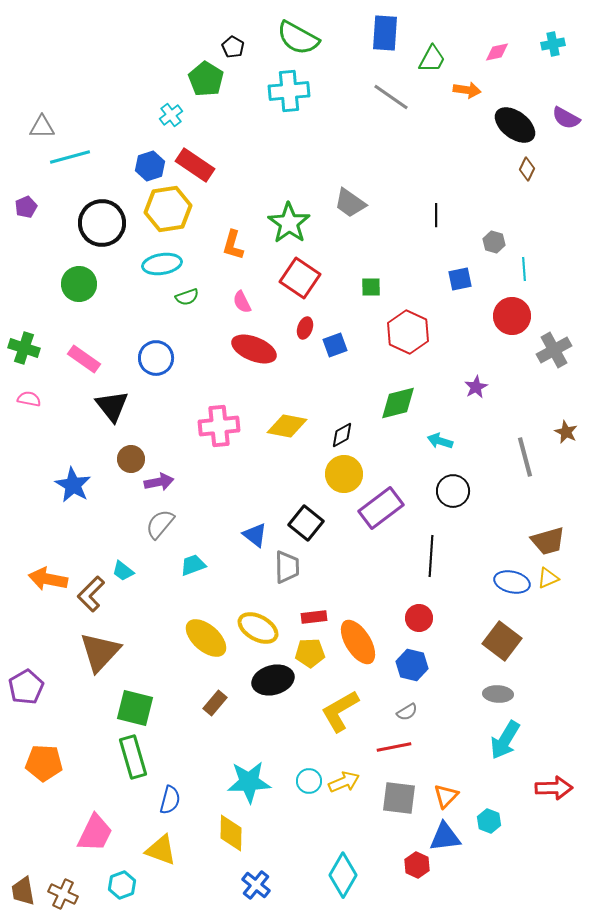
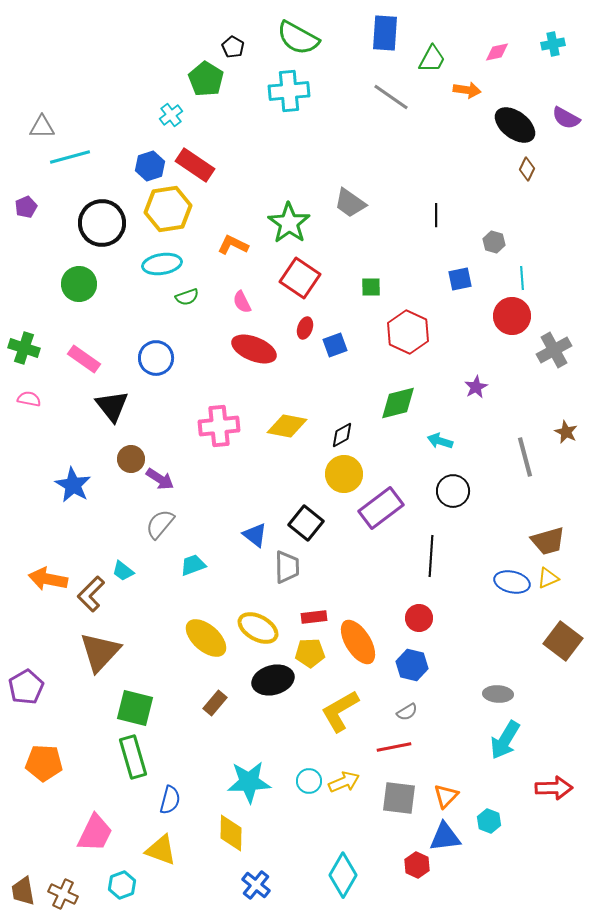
orange L-shape at (233, 245): rotated 100 degrees clockwise
cyan line at (524, 269): moved 2 px left, 9 px down
purple arrow at (159, 482): moved 1 px right, 3 px up; rotated 44 degrees clockwise
brown square at (502, 641): moved 61 px right
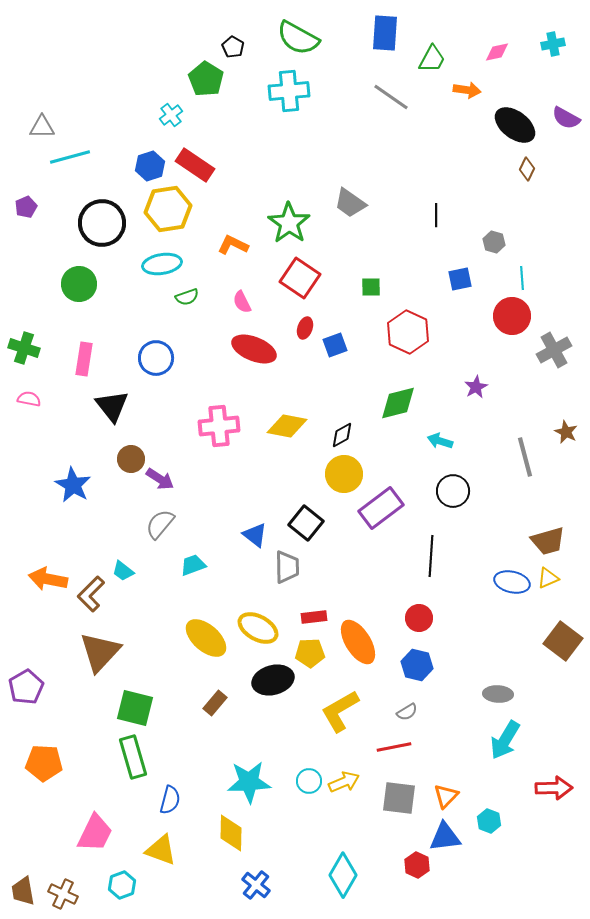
pink rectangle at (84, 359): rotated 64 degrees clockwise
blue hexagon at (412, 665): moved 5 px right
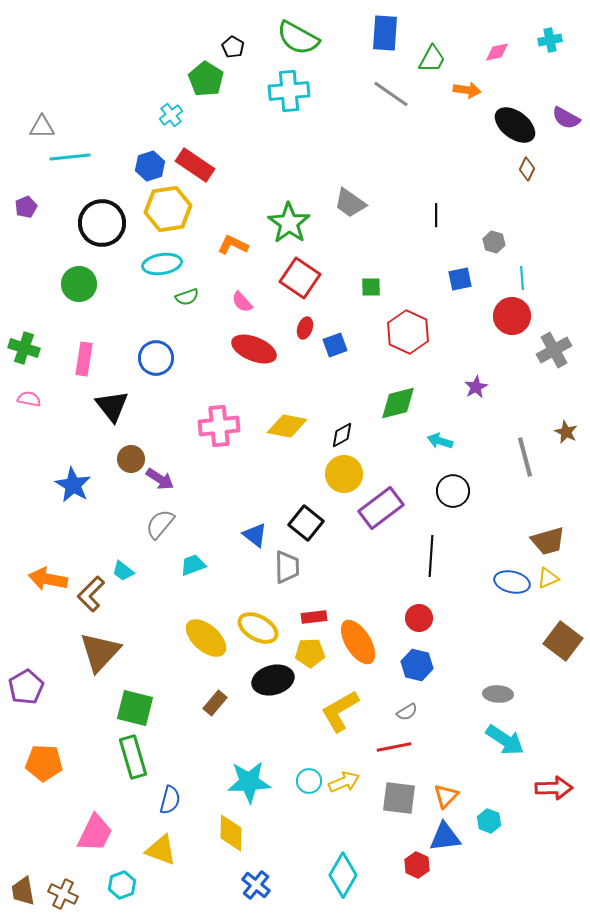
cyan cross at (553, 44): moved 3 px left, 4 px up
gray line at (391, 97): moved 3 px up
cyan line at (70, 157): rotated 9 degrees clockwise
pink semicircle at (242, 302): rotated 15 degrees counterclockwise
cyan arrow at (505, 740): rotated 87 degrees counterclockwise
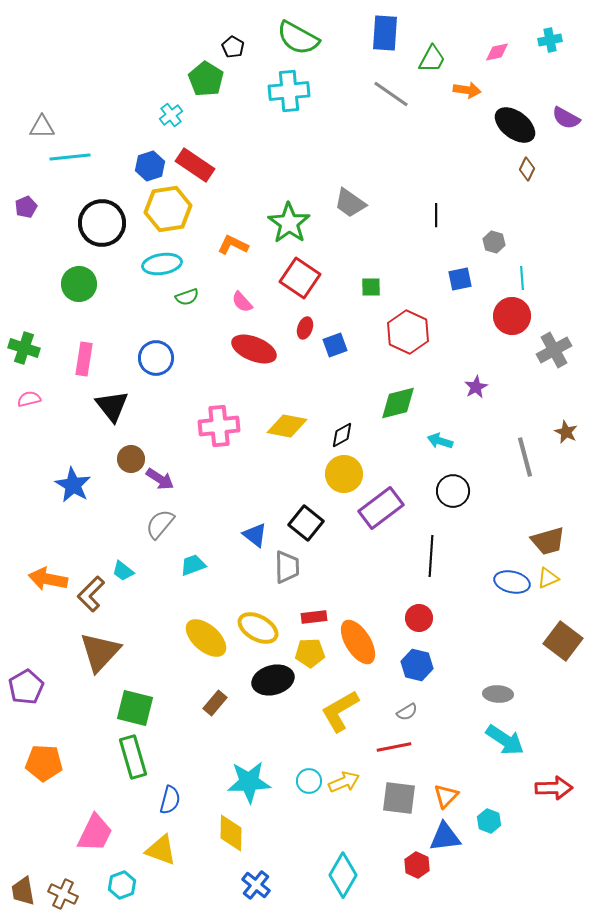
pink semicircle at (29, 399): rotated 25 degrees counterclockwise
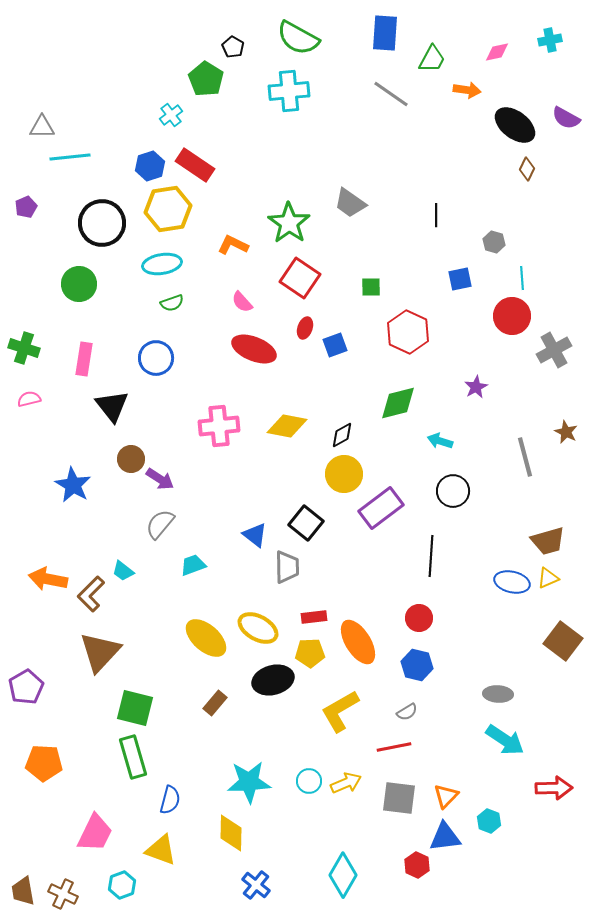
green semicircle at (187, 297): moved 15 px left, 6 px down
yellow arrow at (344, 782): moved 2 px right, 1 px down
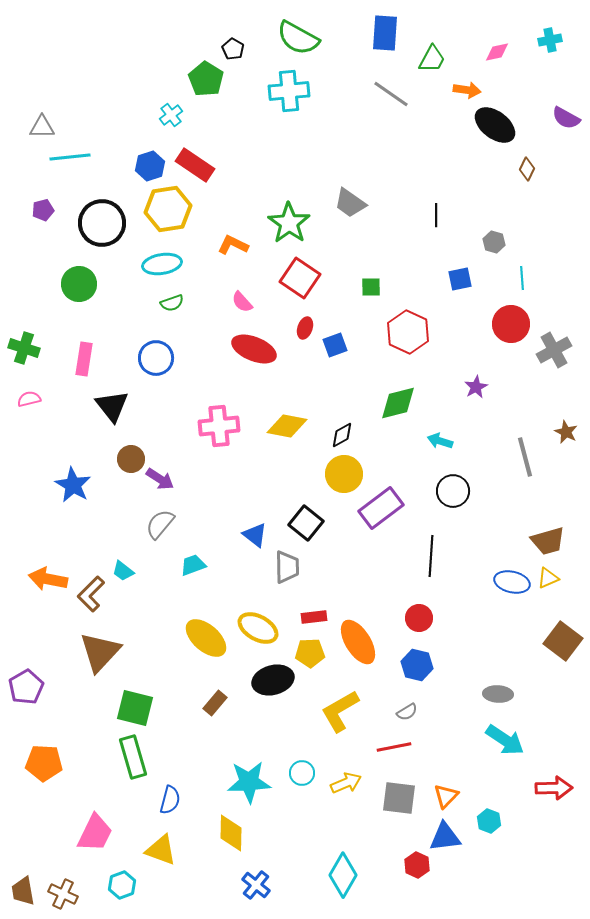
black pentagon at (233, 47): moved 2 px down
black ellipse at (515, 125): moved 20 px left
purple pentagon at (26, 207): moved 17 px right, 3 px down; rotated 10 degrees clockwise
red circle at (512, 316): moved 1 px left, 8 px down
cyan circle at (309, 781): moved 7 px left, 8 px up
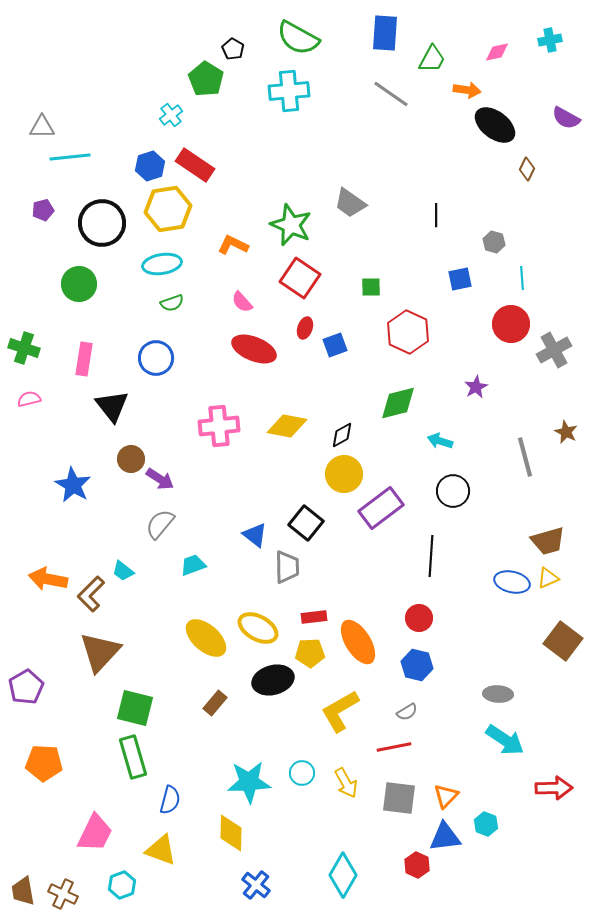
green star at (289, 223): moved 2 px right, 2 px down; rotated 12 degrees counterclockwise
yellow arrow at (346, 783): rotated 84 degrees clockwise
cyan hexagon at (489, 821): moved 3 px left, 3 px down
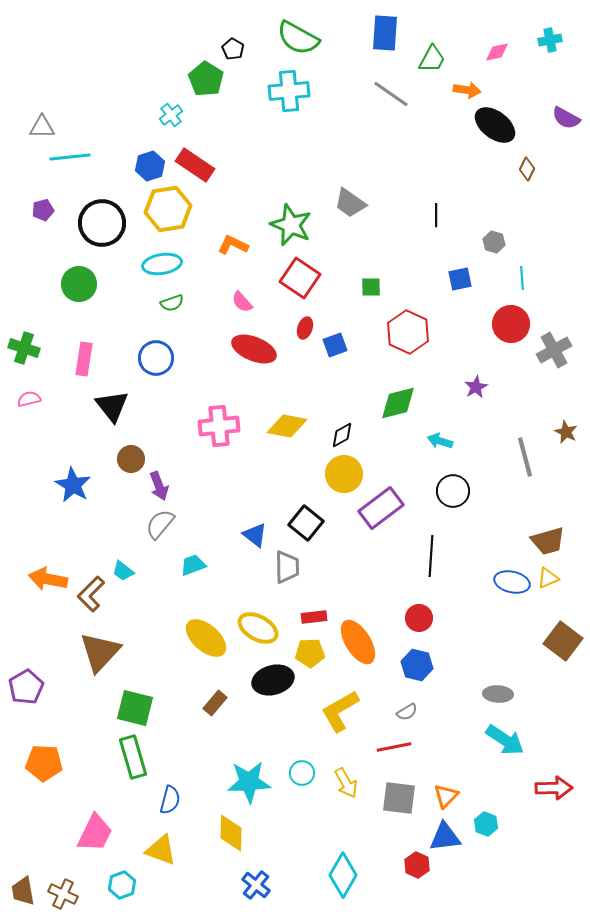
purple arrow at (160, 479): moved 1 px left, 7 px down; rotated 36 degrees clockwise
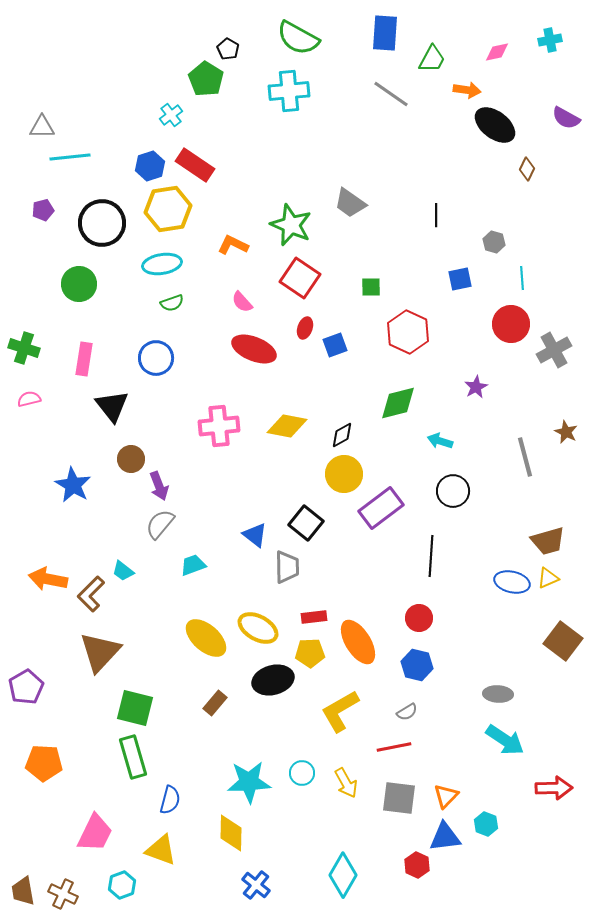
black pentagon at (233, 49): moved 5 px left
